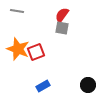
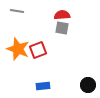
red semicircle: rotated 49 degrees clockwise
red square: moved 2 px right, 2 px up
blue rectangle: rotated 24 degrees clockwise
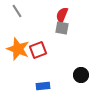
gray line: rotated 48 degrees clockwise
red semicircle: rotated 63 degrees counterclockwise
black circle: moved 7 px left, 10 px up
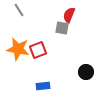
gray line: moved 2 px right, 1 px up
red semicircle: moved 7 px right
orange star: rotated 10 degrees counterclockwise
black circle: moved 5 px right, 3 px up
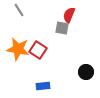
red square: rotated 36 degrees counterclockwise
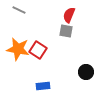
gray line: rotated 32 degrees counterclockwise
gray square: moved 4 px right, 3 px down
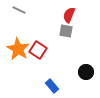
orange star: rotated 20 degrees clockwise
blue rectangle: moved 9 px right; rotated 56 degrees clockwise
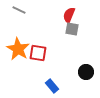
gray square: moved 6 px right, 2 px up
red square: moved 3 px down; rotated 24 degrees counterclockwise
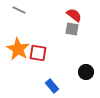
red semicircle: moved 5 px right; rotated 105 degrees clockwise
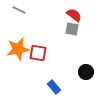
orange star: rotated 30 degrees clockwise
blue rectangle: moved 2 px right, 1 px down
